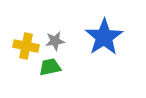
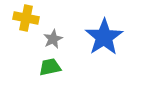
gray star: moved 2 px left, 2 px up; rotated 18 degrees counterclockwise
yellow cross: moved 28 px up
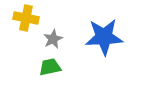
blue star: rotated 30 degrees clockwise
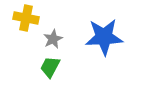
green trapezoid: rotated 50 degrees counterclockwise
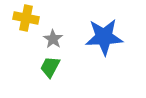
gray star: rotated 12 degrees counterclockwise
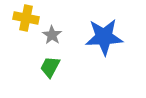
gray star: moved 1 px left, 4 px up
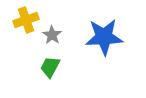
yellow cross: moved 2 px down; rotated 30 degrees counterclockwise
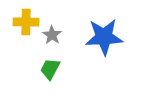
yellow cross: moved 2 px down; rotated 20 degrees clockwise
green trapezoid: moved 2 px down
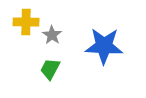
blue star: moved 9 px down; rotated 6 degrees clockwise
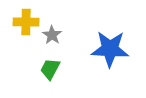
blue star: moved 6 px right, 3 px down
